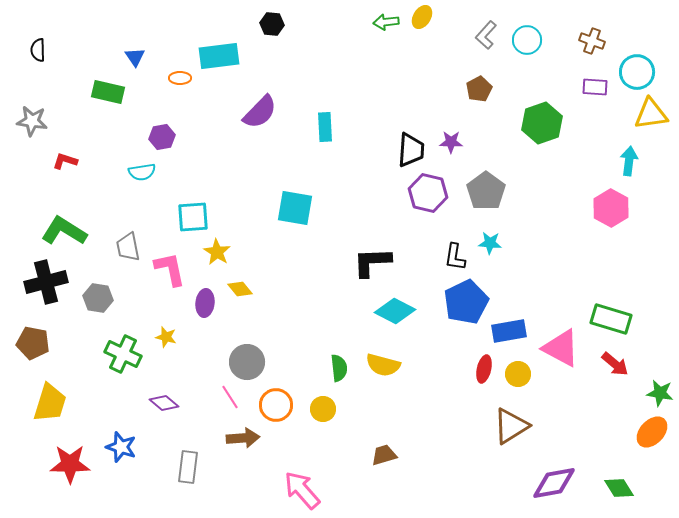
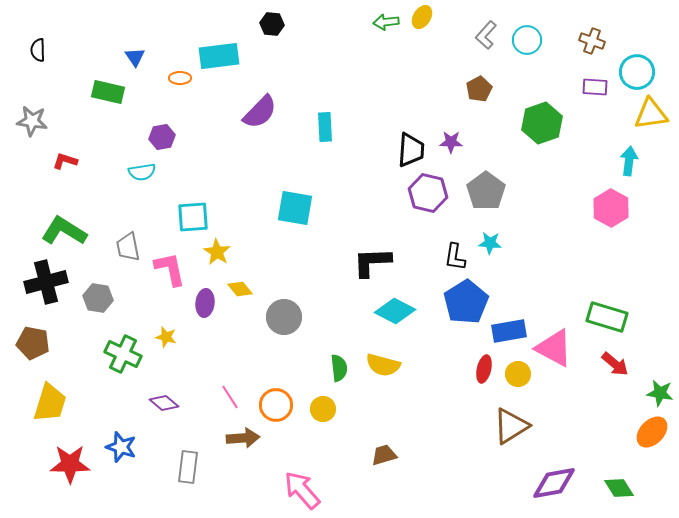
blue pentagon at (466, 302): rotated 6 degrees counterclockwise
green rectangle at (611, 319): moved 4 px left, 2 px up
pink triangle at (561, 348): moved 7 px left
gray circle at (247, 362): moved 37 px right, 45 px up
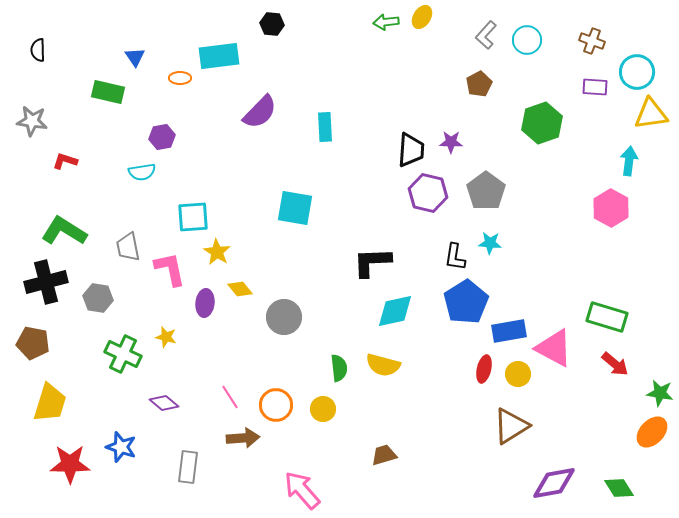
brown pentagon at (479, 89): moved 5 px up
cyan diamond at (395, 311): rotated 39 degrees counterclockwise
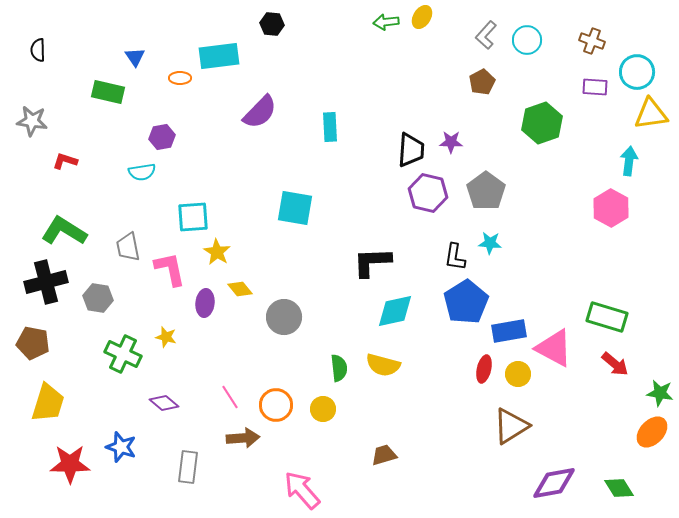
brown pentagon at (479, 84): moved 3 px right, 2 px up
cyan rectangle at (325, 127): moved 5 px right
yellow trapezoid at (50, 403): moved 2 px left
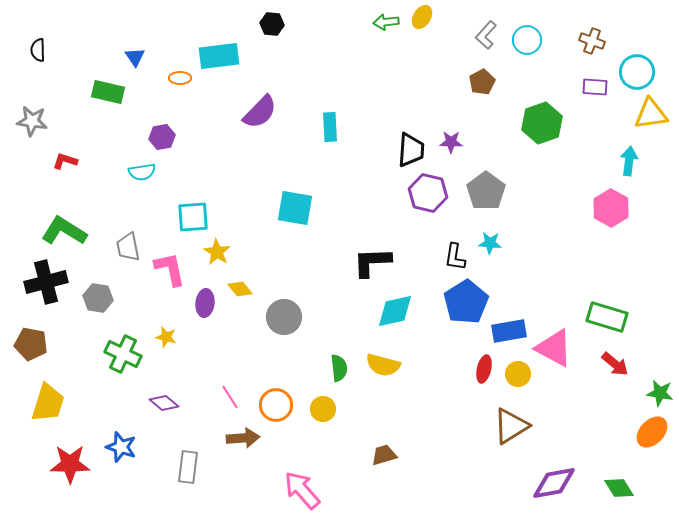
brown pentagon at (33, 343): moved 2 px left, 1 px down
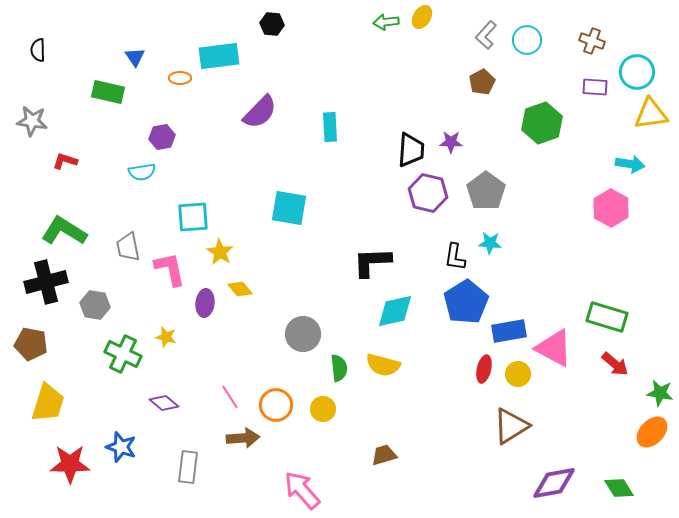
cyan arrow at (629, 161): moved 1 px right, 3 px down; rotated 92 degrees clockwise
cyan square at (295, 208): moved 6 px left
yellow star at (217, 252): moved 3 px right
gray hexagon at (98, 298): moved 3 px left, 7 px down
gray circle at (284, 317): moved 19 px right, 17 px down
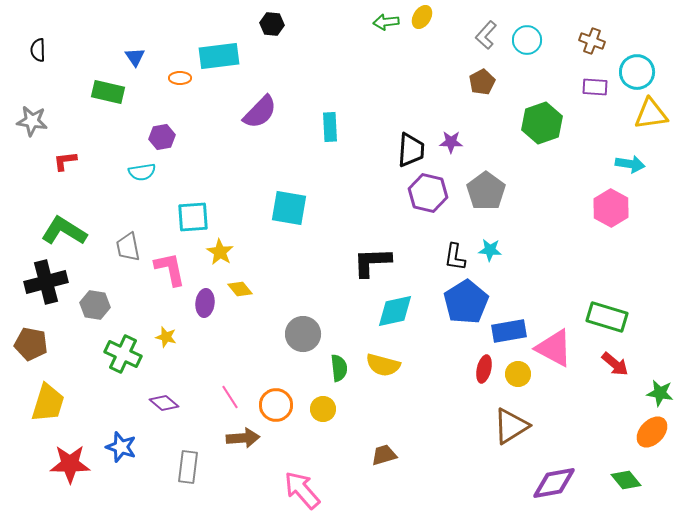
red L-shape at (65, 161): rotated 25 degrees counterclockwise
cyan star at (490, 243): moved 7 px down
green diamond at (619, 488): moved 7 px right, 8 px up; rotated 8 degrees counterclockwise
